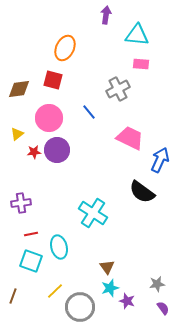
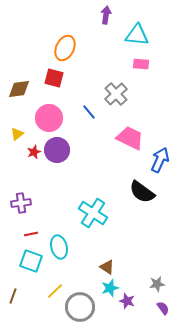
red square: moved 1 px right, 2 px up
gray cross: moved 2 px left, 5 px down; rotated 15 degrees counterclockwise
red star: rotated 16 degrees counterclockwise
brown triangle: rotated 21 degrees counterclockwise
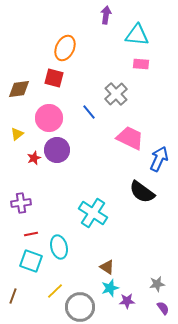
red star: moved 6 px down
blue arrow: moved 1 px left, 1 px up
purple star: rotated 21 degrees counterclockwise
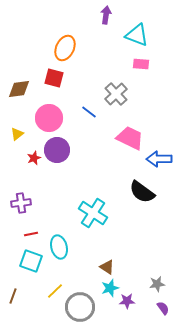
cyan triangle: rotated 15 degrees clockwise
blue line: rotated 14 degrees counterclockwise
blue arrow: rotated 115 degrees counterclockwise
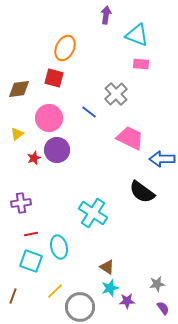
blue arrow: moved 3 px right
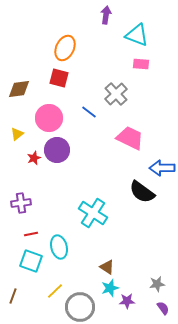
red square: moved 5 px right
blue arrow: moved 9 px down
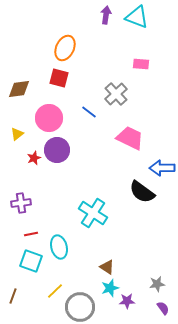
cyan triangle: moved 18 px up
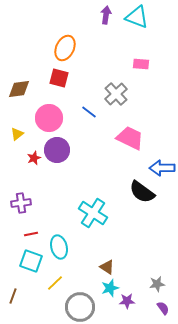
yellow line: moved 8 px up
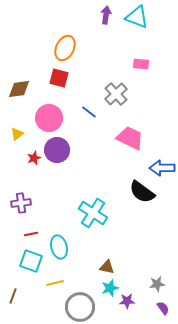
brown triangle: rotated 21 degrees counterclockwise
yellow line: rotated 30 degrees clockwise
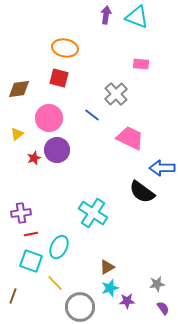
orange ellipse: rotated 75 degrees clockwise
blue line: moved 3 px right, 3 px down
purple cross: moved 10 px down
cyan ellipse: rotated 40 degrees clockwise
brown triangle: rotated 42 degrees counterclockwise
yellow line: rotated 60 degrees clockwise
